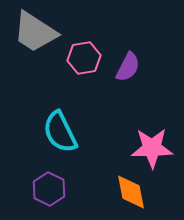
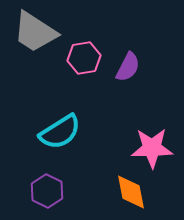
cyan semicircle: rotated 96 degrees counterclockwise
purple hexagon: moved 2 px left, 2 px down
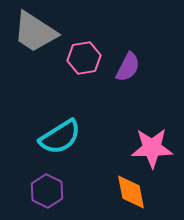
cyan semicircle: moved 5 px down
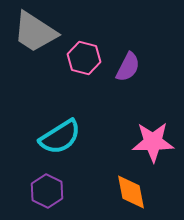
pink hexagon: rotated 24 degrees clockwise
pink star: moved 1 px right, 6 px up
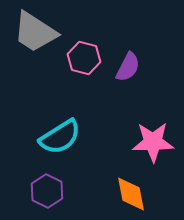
orange diamond: moved 2 px down
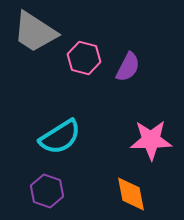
pink star: moved 2 px left, 2 px up
purple hexagon: rotated 8 degrees counterclockwise
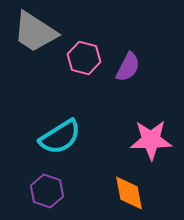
orange diamond: moved 2 px left, 1 px up
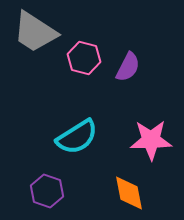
cyan semicircle: moved 17 px right
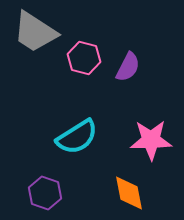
purple hexagon: moved 2 px left, 2 px down
